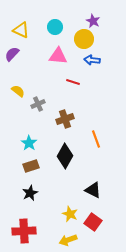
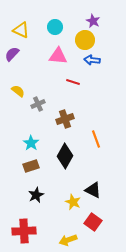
yellow circle: moved 1 px right, 1 px down
cyan star: moved 2 px right
black star: moved 6 px right, 2 px down
yellow star: moved 3 px right, 12 px up
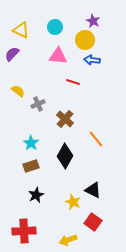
brown cross: rotated 30 degrees counterclockwise
orange line: rotated 18 degrees counterclockwise
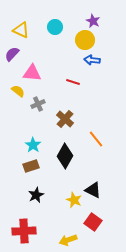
pink triangle: moved 26 px left, 17 px down
cyan star: moved 2 px right, 2 px down
yellow star: moved 1 px right, 2 px up
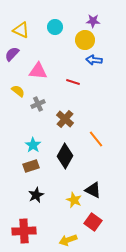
purple star: rotated 24 degrees counterclockwise
blue arrow: moved 2 px right
pink triangle: moved 6 px right, 2 px up
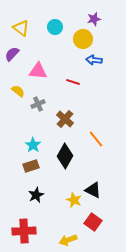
purple star: moved 1 px right, 2 px up; rotated 16 degrees counterclockwise
yellow triangle: moved 2 px up; rotated 12 degrees clockwise
yellow circle: moved 2 px left, 1 px up
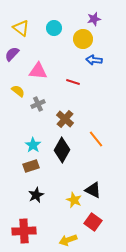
cyan circle: moved 1 px left, 1 px down
black diamond: moved 3 px left, 6 px up
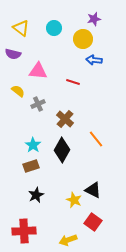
purple semicircle: moved 1 px right; rotated 119 degrees counterclockwise
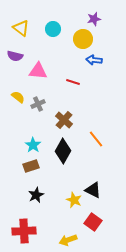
cyan circle: moved 1 px left, 1 px down
purple semicircle: moved 2 px right, 2 px down
yellow semicircle: moved 6 px down
brown cross: moved 1 px left, 1 px down
black diamond: moved 1 px right, 1 px down
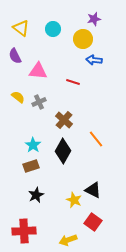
purple semicircle: rotated 49 degrees clockwise
gray cross: moved 1 px right, 2 px up
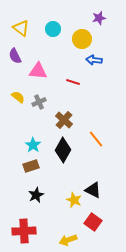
purple star: moved 5 px right, 1 px up
yellow circle: moved 1 px left
black diamond: moved 1 px up
